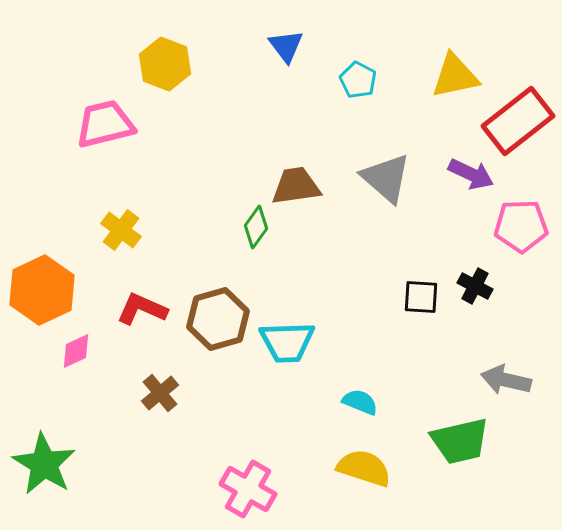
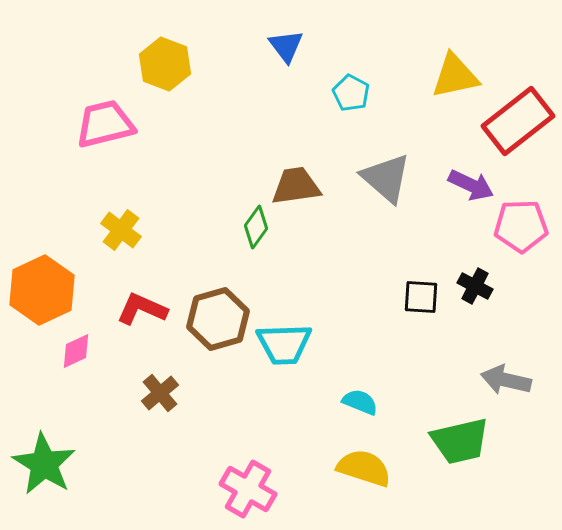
cyan pentagon: moved 7 px left, 13 px down
purple arrow: moved 11 px down
cyan trapezoid: moved 3 px left, 2 px down
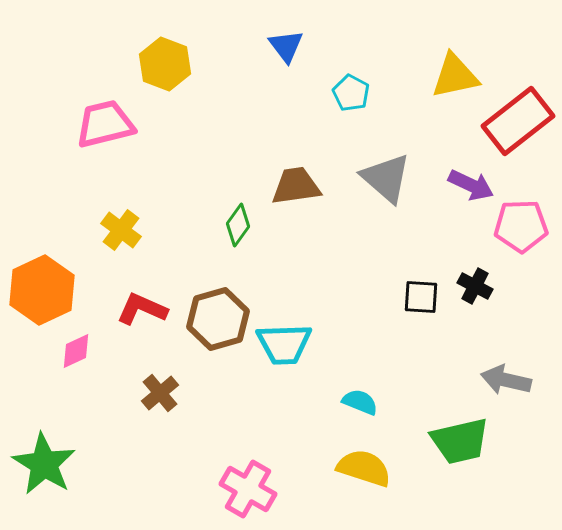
green diamond: moved 18 px left, 2 px up
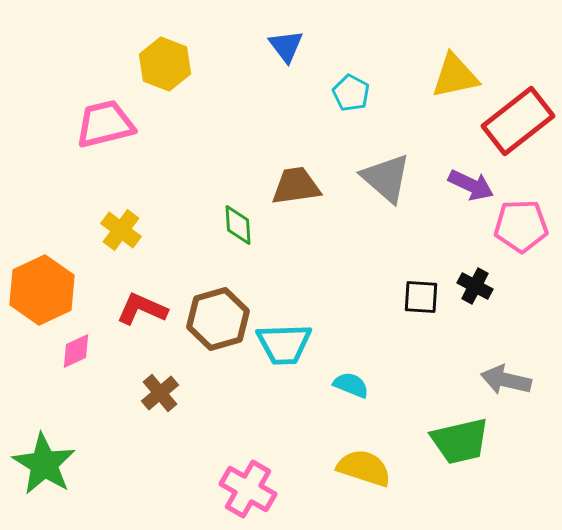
green diamond: rotated 39 degrees counterclockwise
cyan semicircle: moved 9 px left, 17 px up
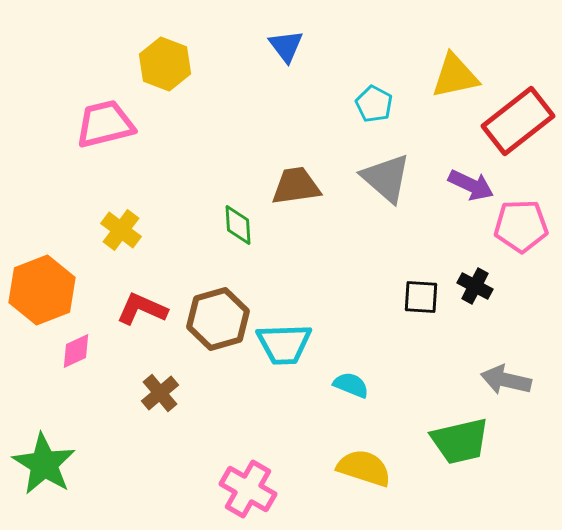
cyan pentagon: moved 23 px right, 11 px down
orange hexagon: rotated 4 degrees clockwise
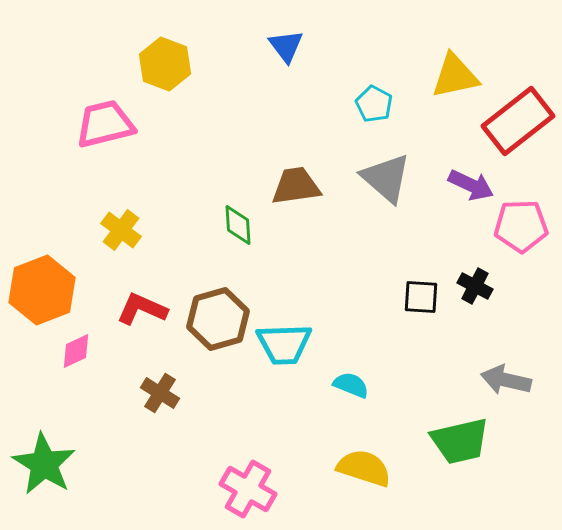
brown cross: rotated 18 degrees counterclockwise
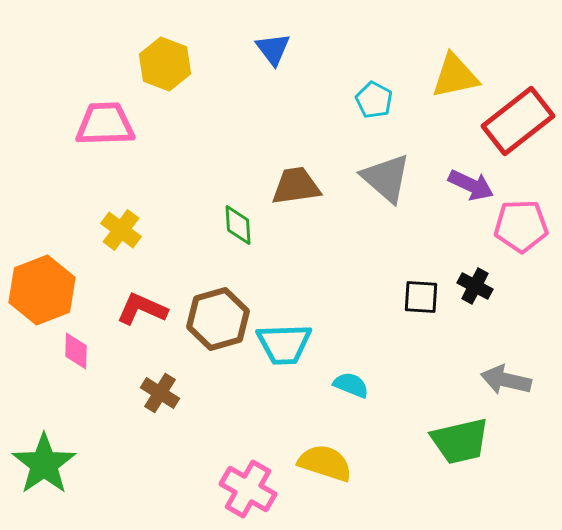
blue triangle: moved 13 px left, 3 px down
cyan pentagon: moved 4 px up
pink trapezoid: rotated 12 degrees clockwise
pink diamond: rotated 63 degrees counterclockwise
green star: rotated 6 degrees clockwise
yellow semicircle: moved 39 px left, 5 px up
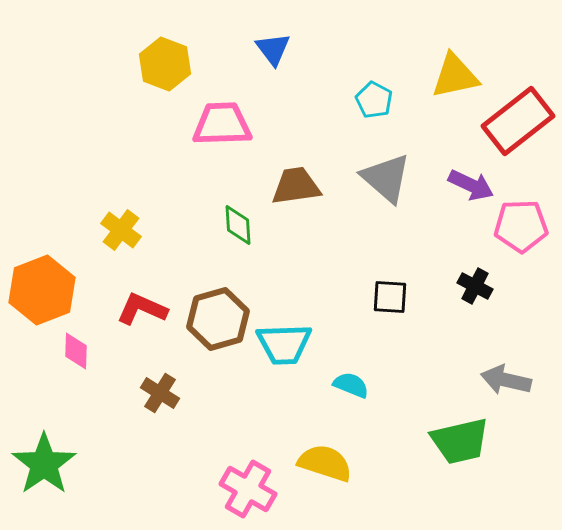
pink trapezoid: moved 117 px right
black square: moved 31 px left
